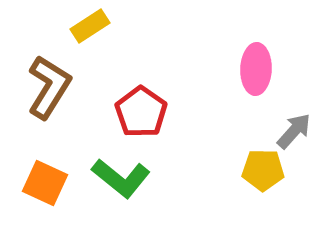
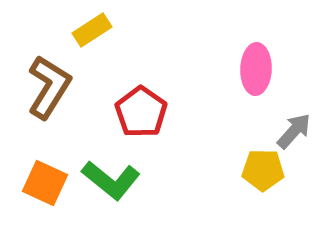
yellow rectangle: moved 2 px right, 4 px down
green L-shape: moved 10 px left, 2 px down
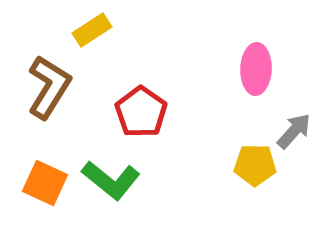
yellow pentagon: moved 8 px left, 5 px up
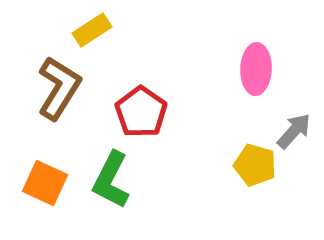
brown L-shape: moved 10 px right, 1 px down
yellow pentagon: rotated 15 degrees clockwise
green L-shape: rotated 78 degrees clockwise
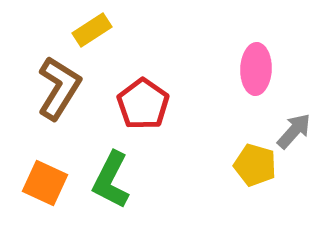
red pentagon: moved 2 px right, 8 px up
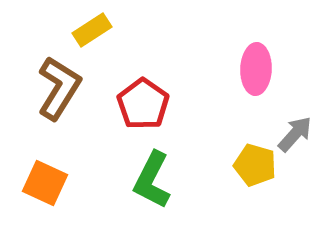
gray arrow: moved 1 px right, 3 px down
green L-shape: moved 41 px right
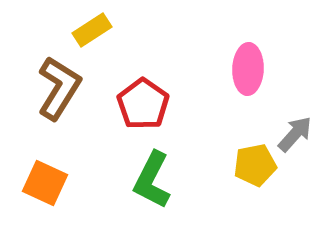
pink ellipse: moved 8 px left
yellow pentagon: rotated 27 degrees counterclockwise
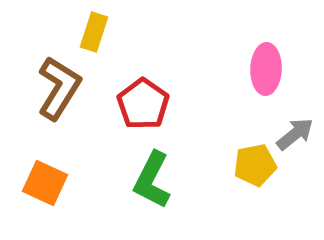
yellow rectangle: moved 2 px right, 2 px down; rotated 39 degrees counterclockwise
pink ellipse: moved 18 px right
gray arrow: rotated 9 degrees clockwise
